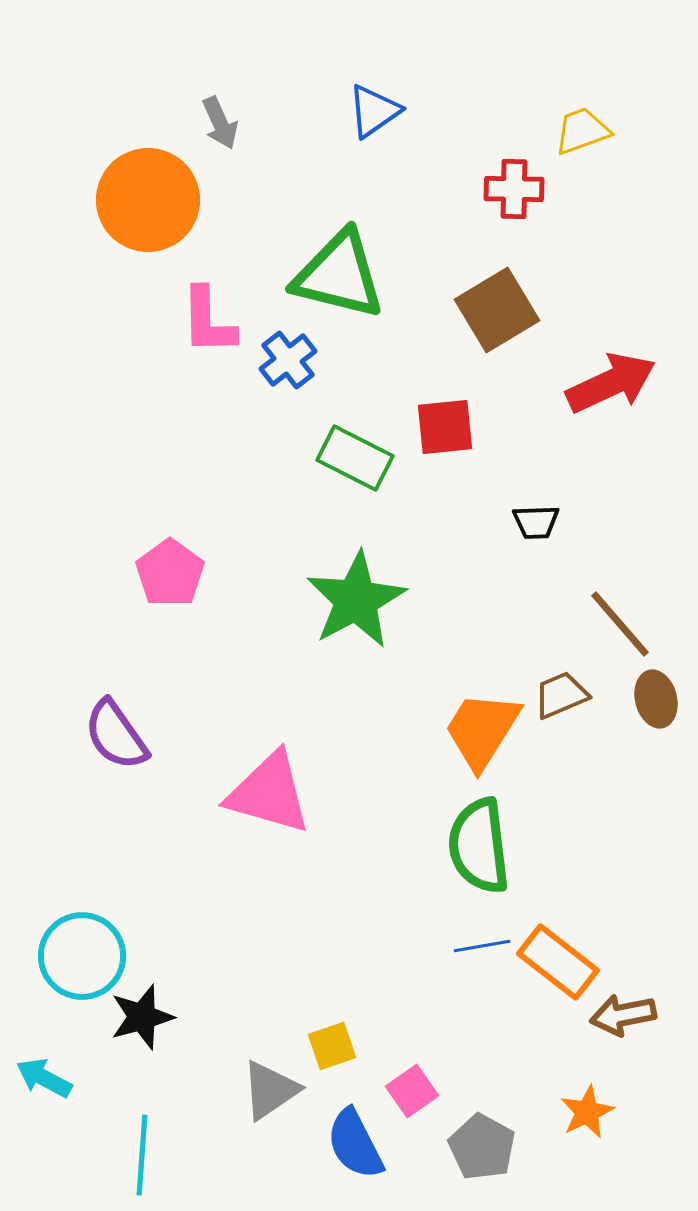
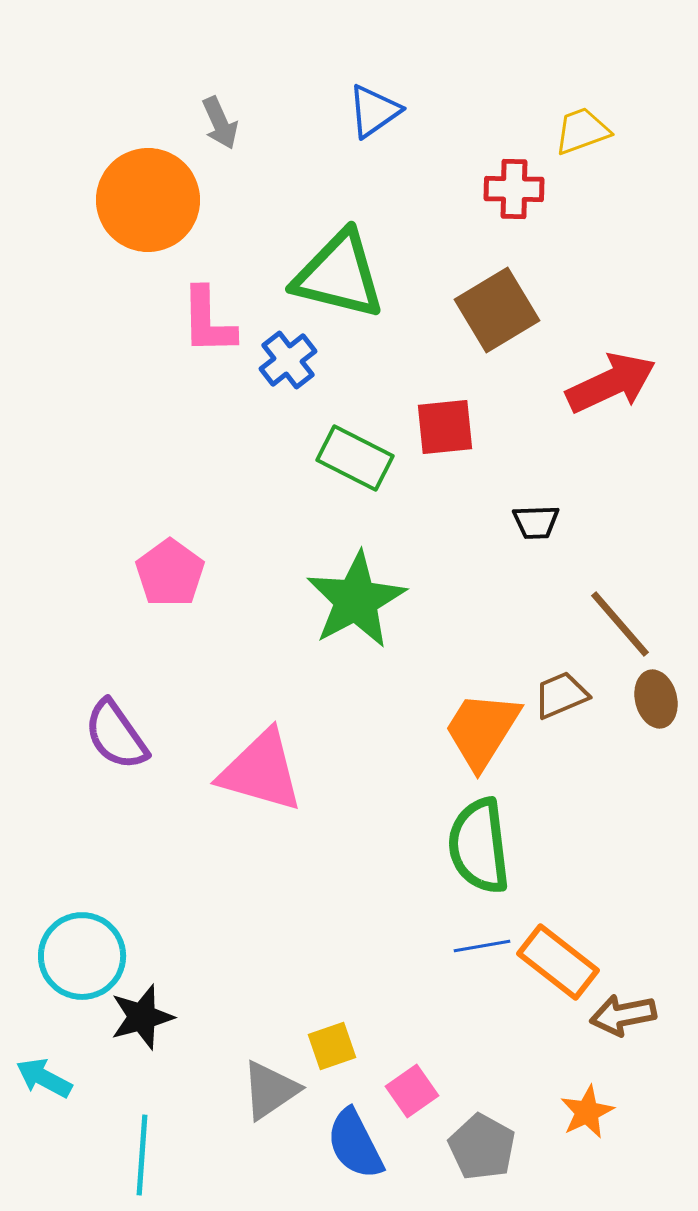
pink triangle: moved 8 px left, 22 px up
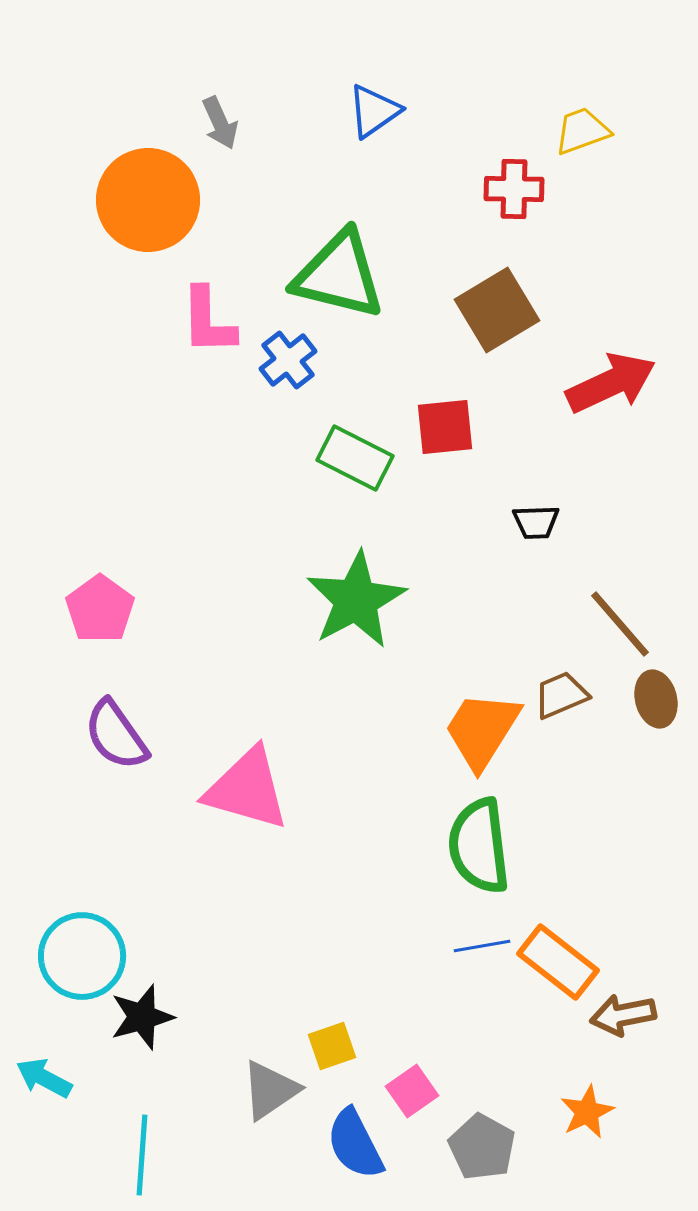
pink pentagon: moved 70 px left, 36 px down
pink triangle: moved 14 px left, 18 px down
